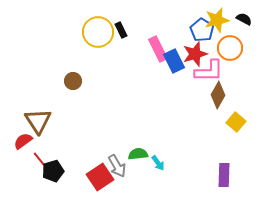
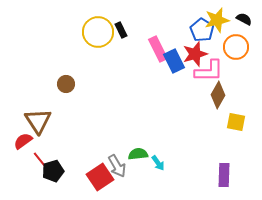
orange circle: moved 6 px right, 1 px up
brown circle: moved 7 px left, 3 px down
yellow square: rotated 30 degrees counterclockwise
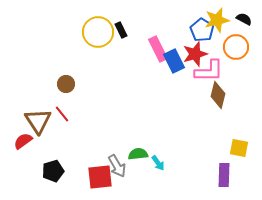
brown diamond: rotated 16 degrees counterclockwise
yellow square: moved 3 px right, 26 px down
red line: moved 22 px right, 46 px up
red square: rotated 28 degrees clockwise
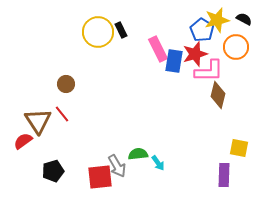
blue rectangle: rotated 35 degrees clockwise
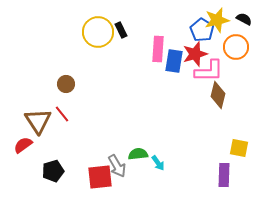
pink rectangle: rotated 30 degrees clockwise
red semicircle: moved 4 px down
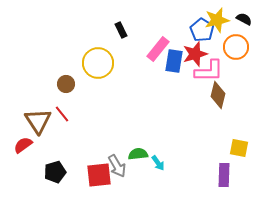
yellow circle: moved 31 px down
pink rectangle: rotated 35 degrees clockwise
black pentagon: moved 2 px right, 1 px down
red square: moved 1 px left, 2 px up
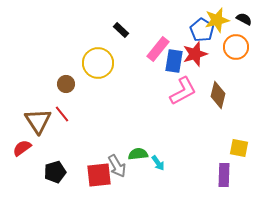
black rectangle: rotated 21 degrees counterclockwise
pink L-shape: moved 26 px left, 20 px down; rotated 28 degrees counterclockwise
red semicircle: moved 1 px left, 3 px down
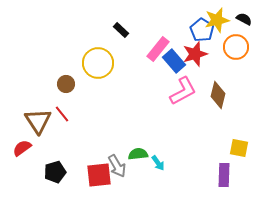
blue rectangle: rotated 50 degrees counterclockwise
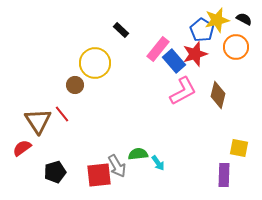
yellow circle: moved 3 px left
brown circle: moved 9 px right, 1 px down
